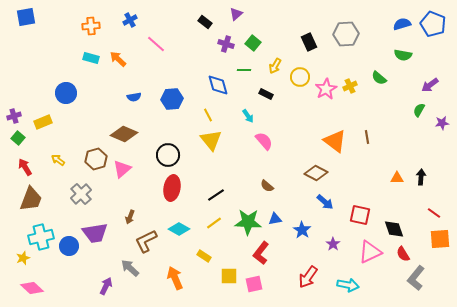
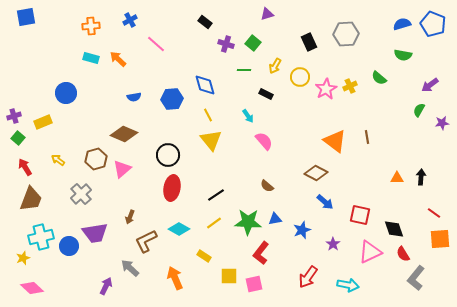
purple triangle at (236, 14): moved 31 px right; rotated 24 degrees clockwise
blue diamond at (218, 85): moved 13 px left
blue star at (302, 230): rotated 18 degrees clockwise
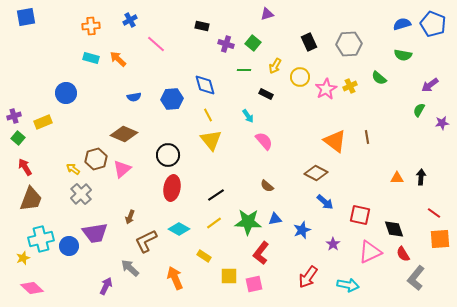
black rectangle at (205, 22): moved 3 px left, 4 px down; rotated 24 degrees counterclockwise
gray hexagon at (346, 34): moved 3 px right, 10 px down
yellow arrow at (58, 160): moved 15 px right, 9 px down
cyan cross at (41, 237): moved 2 px down
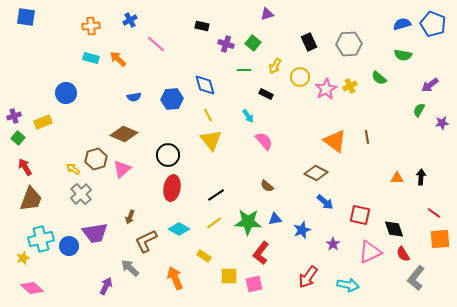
blue square at (26, 17): rotated 18 degrees clockwise
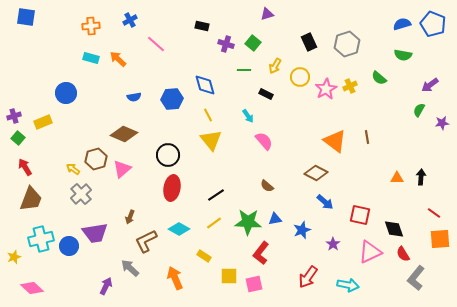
gray hexagon at (349, 44): moved 2 px left; rotated 15 degrees counterclockwise
yellow star at (23, 258): moved 9 px left, 1 px up
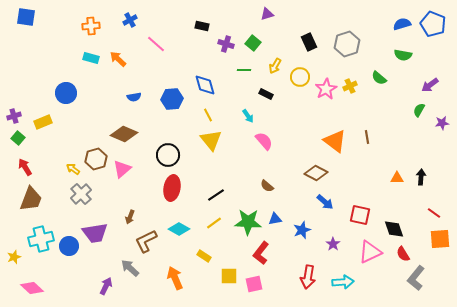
red arrow at (308, 277): rotated 25 degrees counterclockwise
cyan arrow at (348, 285): moved 5 px left, 3 px up; rotated 15 degrees counterclockwise
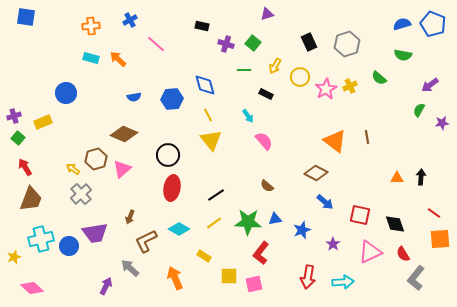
black diamond at (394, 229): moved 1 px right, 5 px up
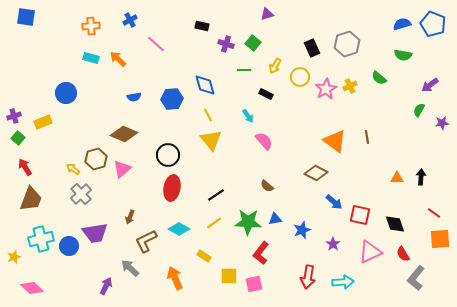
black rectangle at (309, 42): moved 3 px right, 6 px down
blue arrow at (325, 202): moved 9 px right
